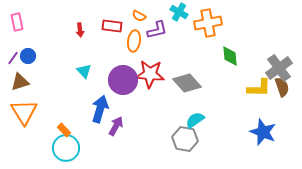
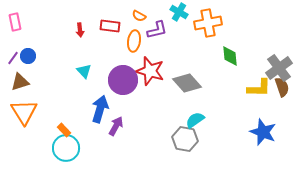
pink rectangle: moved 2 px left
red rectangle: moved 2 px left
red star: moved 3 px up; rotated 12 degrees clockwise
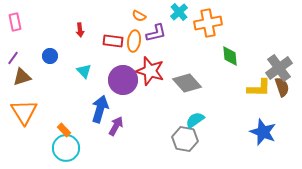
cyan cross: rotated 18 degrees clockwise
red rectangle: moved 3 px right, 15 px down
purple L-shape: moved 1 px left, 3 px down
blue circle: moved 22 px right
brown triangle: moved 2 px right, 5 px up
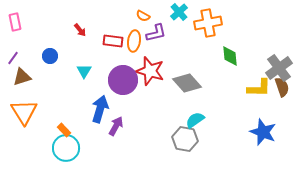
orange semicircle: moved 4 px right
red arrow: rotated 32 degrees counterclockwise
cyan triangle: rotated 14 degrees clockwise
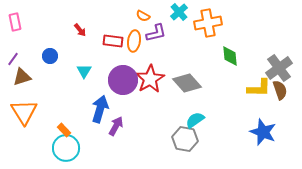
purple line: moved 1 px down
red star: moved 8 px down; rotated 24 degrees clockwise
brown semicircle: moved 2 px left, 3 px down
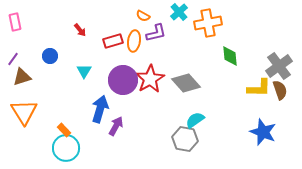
red rectangle: rotated 24 degrees counterclockwise
gray cross: moved 2 px up
gray diamond: moved 1 px left
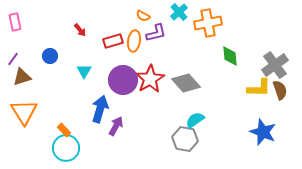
gray cross: moved 4 px left, 1 px up
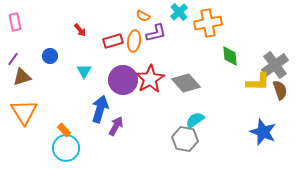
yellow L-shape: moved 1 px left, 6 px up
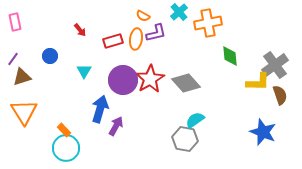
orange ellipse: moved 2 px right, 2 px up
brown semicircle: moved 5 px down
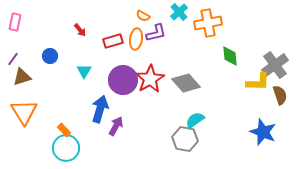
pink rectangle: rotated 24 degrees clockwise
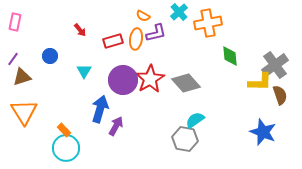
yellow L-shape: moved 2 px right
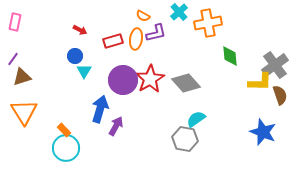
red arrow: rotated 24 degrees counterclockwise
blue circle: moved 25 px right
cyan semicircle: moved 1 px right, 1 px up
